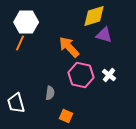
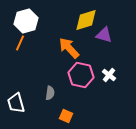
yellow diamond: moved 8 px left, 4 px down
white hexagon: moved 1 px up; rotated 15 degrees counterclockwise
orange arrow: moved 1 px down
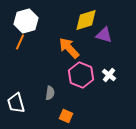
orange line: moved 1 px up
pink hexagon: rotated 10 degrees clockwise
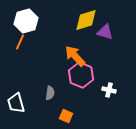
purple triangle: moved 1 px right, 3 px up
orange arrow: moved 6 px right, 8 px down
white cross: moved 15 px down; rotated 24 degrees counterclockwise
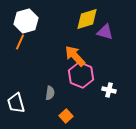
yellow diamond: moved 1 px right, 1 px up
orange square: rotated 24 degrees clockwise
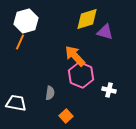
white trapezoid: rotated 115 degrees clockwise
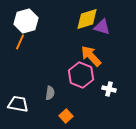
purple triangle: moved 3 px left, 5 px up
orange arrow: moved 16 px right
white cross: moved 1 px up
white trapezoid: moved 2 px right, 1 px down
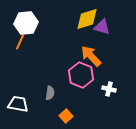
white hexagon: moved 2 px down; rotated 10 degrees clockwise
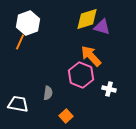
white hexagon: moved 2 px right; rotated 15 degrees counterclockwise
gray semicircle: moved 2 px left
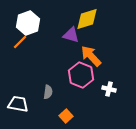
purple triangle: moved 31 px left, 8 px down
orange line: rotated 21 degrees clockwise
gray semicircle: moved 1 px up
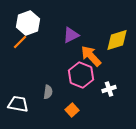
yellow diamond: moved 30 px right, 21 px down
purple triangle: rotated 42 degrees counterclockwise
white cross: rotated 32 degrees counterclockwise
orange square: moved 6 px right, 6 px up
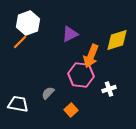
purple triangle: moved 1 px left, 1 px up
orange arrow: rotated 115 degrees counterclockwise
pink hexagon: rotated 15 degrees counterclockwise
gray semicircle: moved 1 px down; rotated 144 degrees counterclockwise
orange square: moved 1 px left
